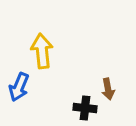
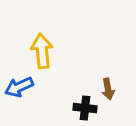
blue arrow: rotated 44 degrees clockwise
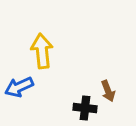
brown arrow: moved 2 px down; rotated 10 degrees counterclockwise
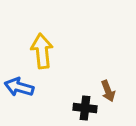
blue arrow: rotated 40 degrees clockwise
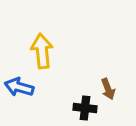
brown arrow: moved 2 px up
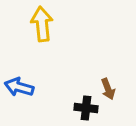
yellow arrow: moved 27 px up
black cross: moved 1 px right
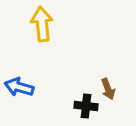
black cross: moved 2 px up
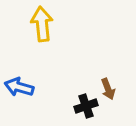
black cross: rotated 25 degrees counterclockwise
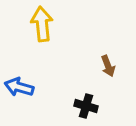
brown arrow: moved 23 px up
black cross: rotated 35 degrees clockwise
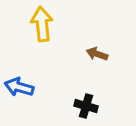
brown arrow: moved 11 px left, 12 px up; rotated 130 degrees clockwise
